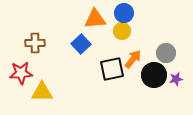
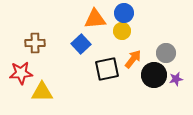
black square: moved 5 px left
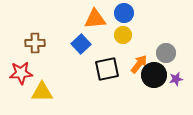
yellow circle: moved 1 px right, 4 px down
orange arrow: moved 6 px right, 5 px down
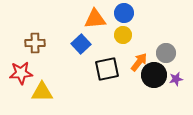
orange arrow: moved 2 px up
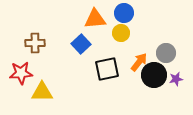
yellow circle: moved 2 px left, 2 px up
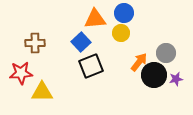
blue square: moved 2 px up
black square: moved 16 px left, 3 px up; rotated 10 degrees counterclockwise
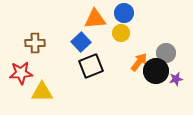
black circle: moved 2 px right, 4 px up
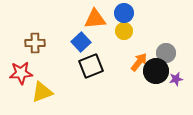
yellow circle: moved 3 px right, 2 px up
yellow triangle: rotated 20 degrees counterclockwise
